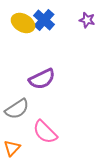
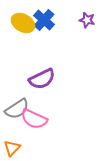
pink semicircle: moved 11 px left, 13 px up; rotated 20 degrees counterclockwise
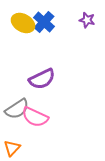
blue cross: moved 2 px down
pink semicircle: moved 1 px right, 2 px up
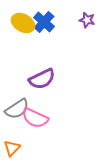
pink semicircle: moved 1 px down
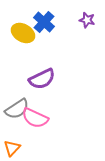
yellow ellipse: moved 10 px down
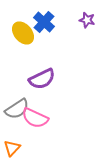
yellow ellipse: rotated 20 degrees clockwise
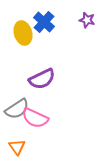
yellow ellipse: rotated 25 degrees clockwise
orange triangle: moved 5 px right, 1 px up; rotated 18 degrees counterclockwise
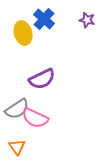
blue cross: moved 3 px up
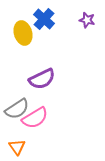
pink semicircle: rotated 56 degrees counterclockwise
